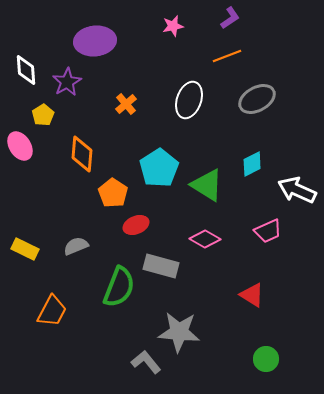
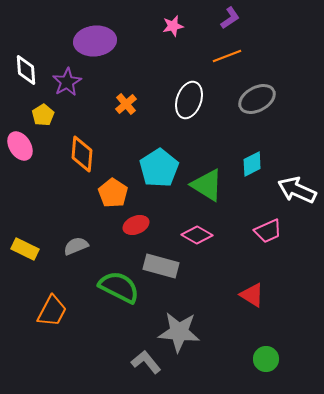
pink diamond: moved 8 px left, 4 px up
green semicircle: rotated 84 degrees counterclockwise
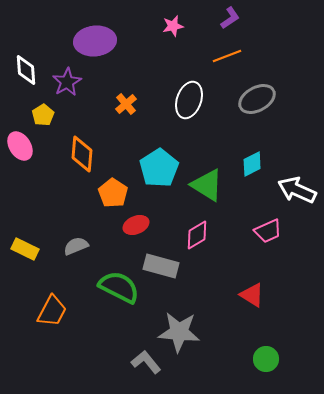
pink diamond: rotated 60 degrees counterclockwise
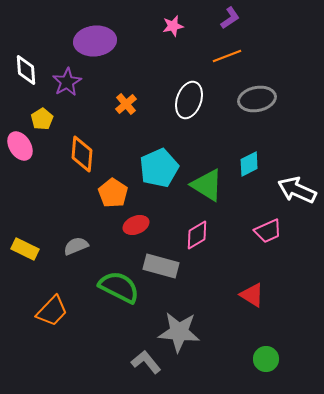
gray ellipse: rotated 18 degrees clockwise
yellow pentagon: moved 1 px left, 4 px down
cyan diamond: moved 3 px left
cyan pentagon: rotated 9 degrees clockwise
orange trapezoid: rotated 16 degrees clockwise
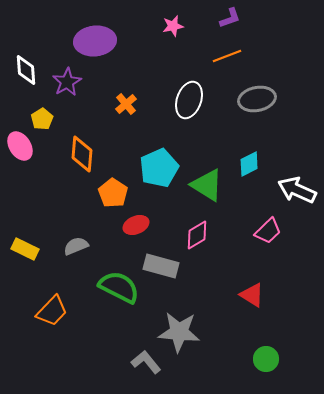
purple L-shape: rotated 15 degrees clockwise
pink trapezoid: rotated 20 degrees counterclockwise
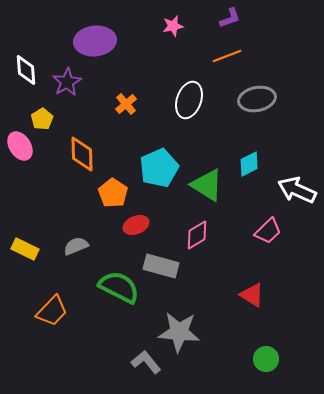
orange diamond: rotated 6 degrees counterclockwise
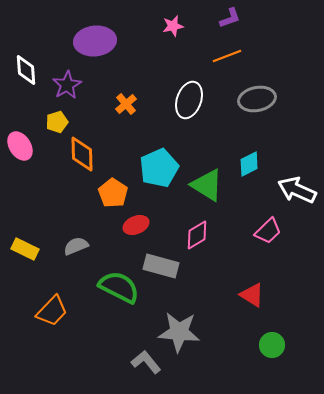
purple star: moved 3 px down
yellow pentagon: moved 15 px right, 3 px down; rotated 15 degrees clockwise
green circle: moved 6 px right, 14 px up
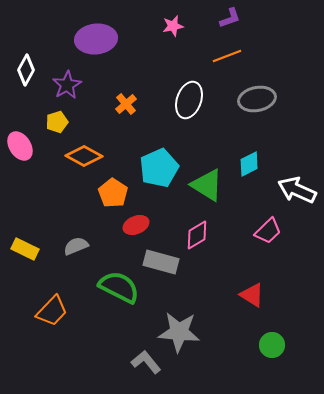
purple ellipse: moved 1 px right, 2 px up
white diamond: rotated 32 degrees clockwise
orange diamond: moved 2 px right, 2 px down; rotated 60 degrees counterclockwise
gray rectangle: moved 4 px up
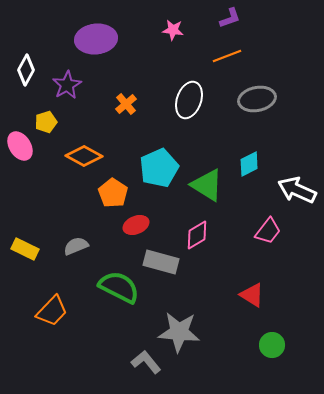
pink star: moved 4 px down; rotated 20 degrees clockwise
yellow pentagon: moved 11 px left
pink trapezoid: rotated 8 degrees counterclockwise
